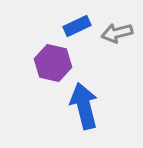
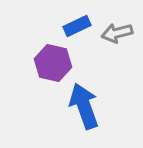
blue arrow: rotated 6 degrees counterclockwise
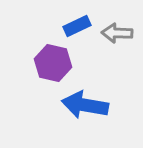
gray arrow: rotated 16 degrees clockwise
blue arrow: moved 1 px right, 1 px up; rotated 60 degrees counterclockwise
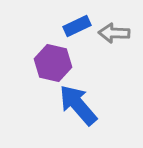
gray arrow: moved 3 px left
blue arrow: moved 7 px left; rotated 39 degrees clockwise
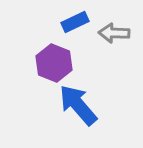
blue rectangle: moved 2 px left, 4 px up
purple hexagon: moved 1 px right; rotated 9 degrees clockwise
